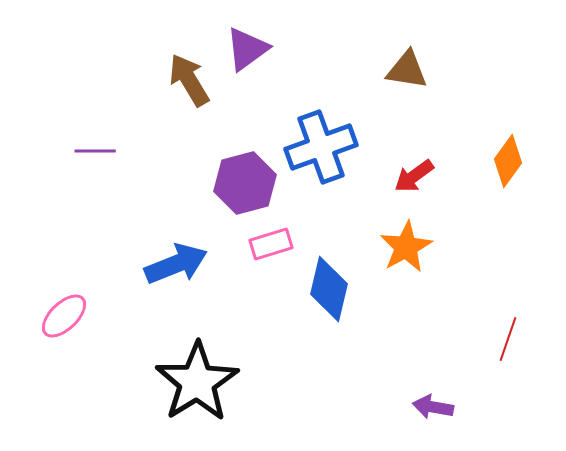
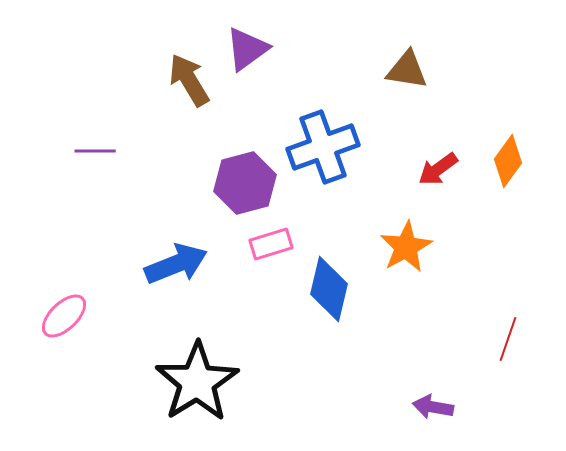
blue cross: moved 2 px right
red arrow: moved 24 px right, 7 px up
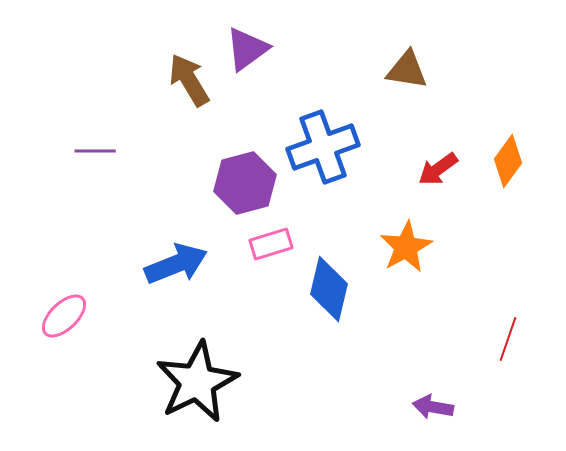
black star: rotated 6 degrees clockwise
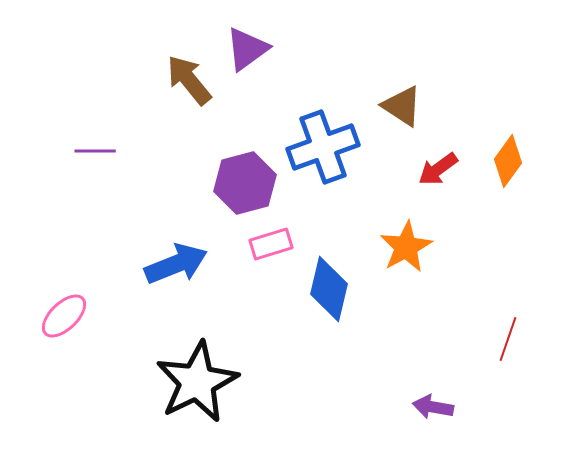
brown triangle: moved 5 px left, 36 px down; rotated 24 degrees clockwise
brown arrow: rotated 8 degrees counterclockwise
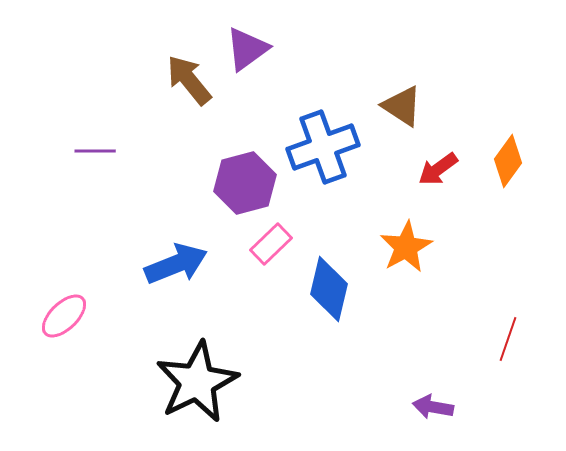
pink rectangle: rotated 27 degrees counterclockwise
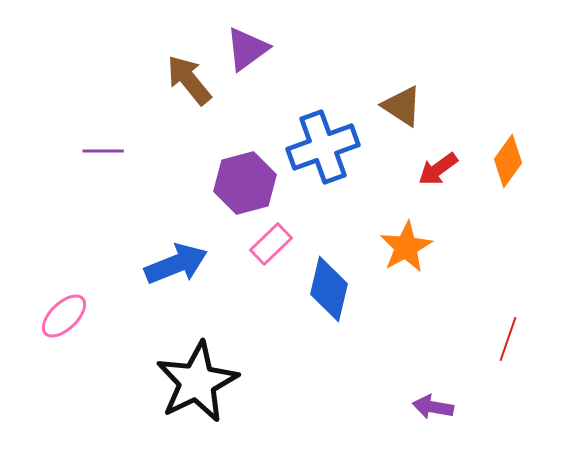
purple line: moved 8 px right
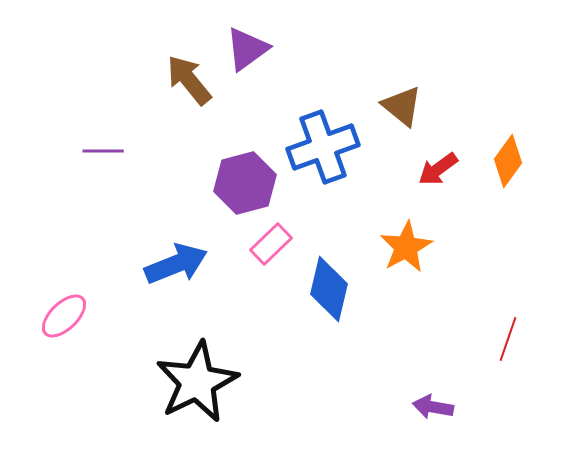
brown triangle: rotated 6 degrees clockwise
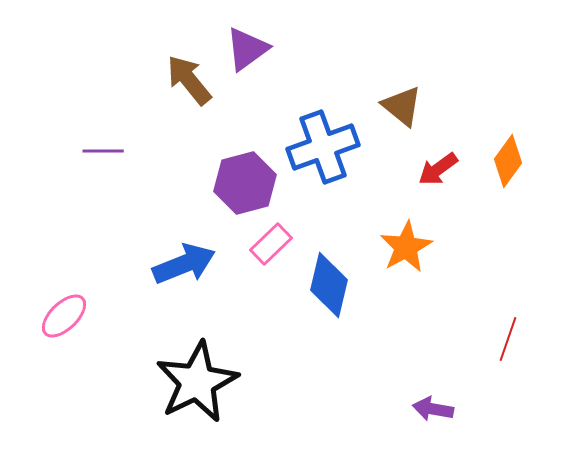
blue arrow: moved 8 px right
blue diamond: moved 4 px up
purple arrow: moved 2 px down
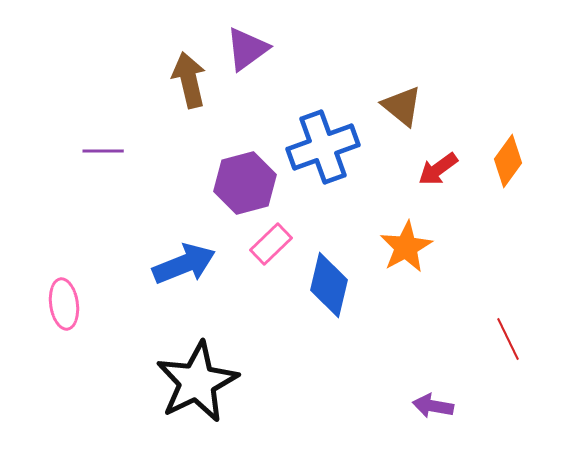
brown arrow: rotated 26 degrees clockwise
pink ellipse: moved 12 px up; rotated 54 degrees counterclockwise
red line: rotated 45 degrees counterclockwise
purple arrow: moved 3 px up
